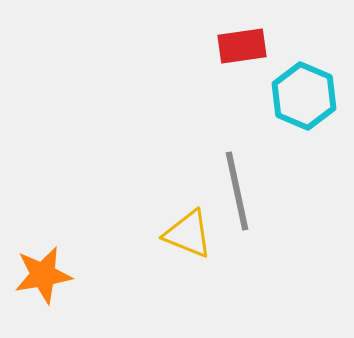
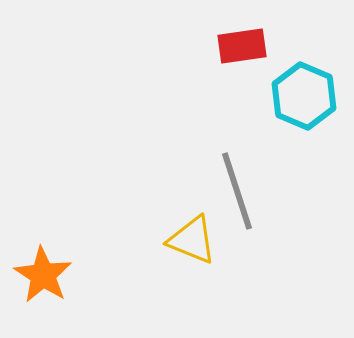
gray line: rotated 6 degrees counterclockwise
yellow triangle: moved 4 px right, 6 px down
orange star: rotated 30 degrees counterclockwise
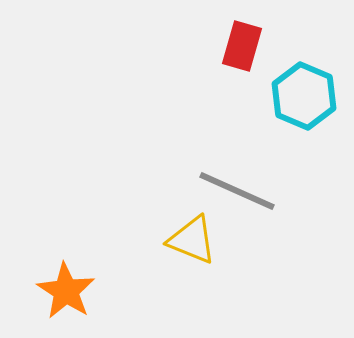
red rectangle: rotated 66 degrees counterclockwise
gray line: rotated 48 degrees counterclockwise
orange star: moved 23 px right, 16 px down
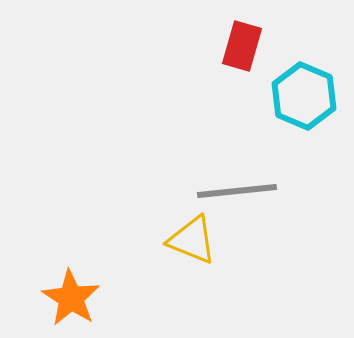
gray line: rotated 30 degrees counterclockwise
orange star: moved 5 px right, 7 px down
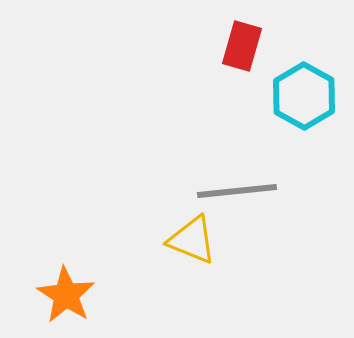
cyan hexagon: rotated 6 degrees clockwise
orange star: moved 5 px left, 3 px up
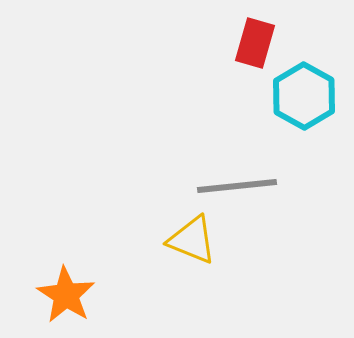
red rectangle: moved 13 px right, 3 px up
gray line: moved 5 px up
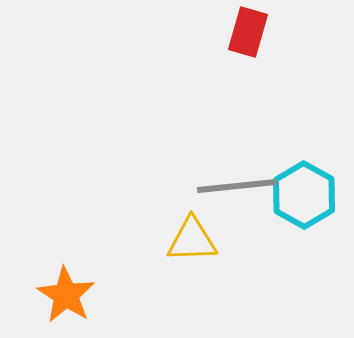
red rectangle: moved 7 px left, 11 px up
cyan hexagon: moved 99 px down
yellow triangle: rotated 24 degrees counterclockwise
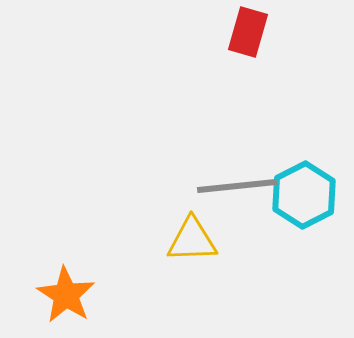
cyan hexagon: rotated 4 degrees clockwise
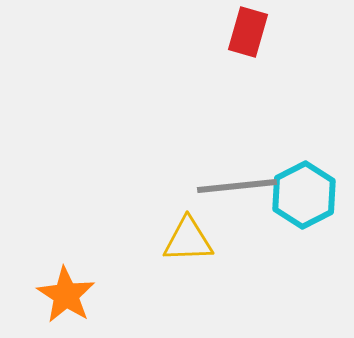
yellow triangle: moved 4 px left
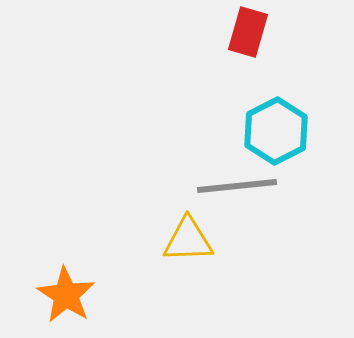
cyan hexagon: moved 28 px left, 64 px up
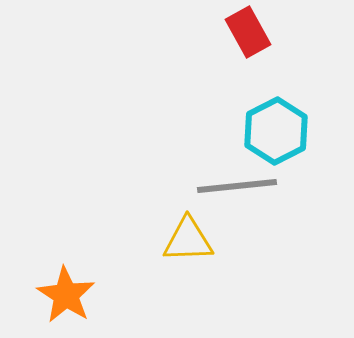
red rectangle: rotated 45 degrees counterclockwise
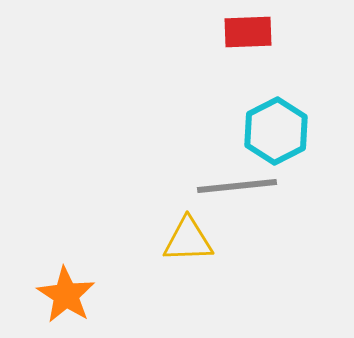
red rectangle: rotated 63 degrees counterclockwise
